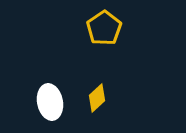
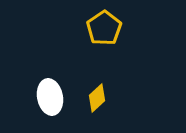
white ellipse: moved 5 px up
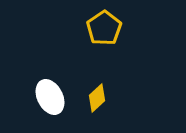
white ellipse: rotated 16 degrees counterclockwise
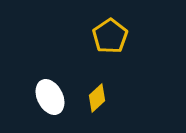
yellow pentagon: moved 6 px right, 8 px down
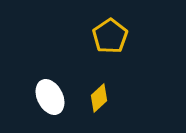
yellow diamond: moved 2 px right
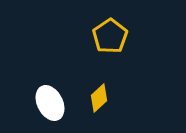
white ellipse: moved 6 px down
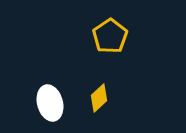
white ellipse: rotated 12 degrees clockwise
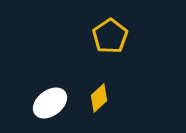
white ellipse: rotated 68 degrees clockwise
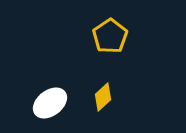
yellow diamond: moved 4 px right, 1 px up
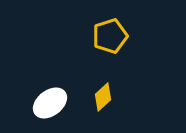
yellow pentagon: rotated 16 degrees clockwise
